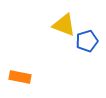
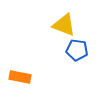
blue pentagon: moved 10 px left, 9 px down; rotated 25 degrees clockwise
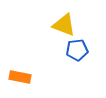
blue pentagon: rotated 15 degrees counterclockwise
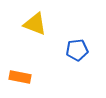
yellow triangle: moved 29 px left, 1 px up
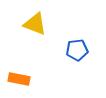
orange rectangle: moved 1 px left, 2 px down
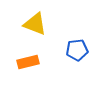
orange rectangle: moved 9 px right, 17 px up; rotated 25 degrees counterclockwise
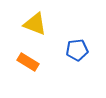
orange rectangle: rotated 45 degrees clockwise
